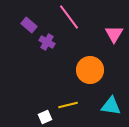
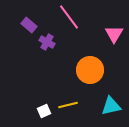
cyan triangle: rotated 20 degrees counterclockwise
white square: moved 1 px left, 6 px up
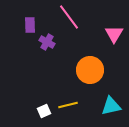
purple rectangle: moved 1 px right; rotated 49 degrees clockwise
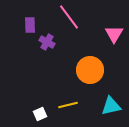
white square: moved 4 px left, 3 px down
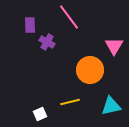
pink triangle: moved 12 px down
yellow line: moved 2 px right, 3 px up
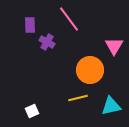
pink line: moved 2 px down
yellow line: moved 8 px right, 4 px up
white square: moved 8 px left, 3 px up
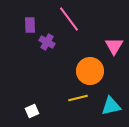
orange circle: moved 1 px down
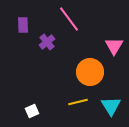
purple rectangle: moved 7 px left
purple cross: rotated 21 degrees clockwise
orange circle: moved 1 px down
yellow line: moved 4 px down
cyan triangle: rotated 50 degrees counterclockwise
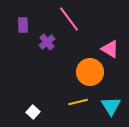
pink triangle: moved 4 px left, 3 px down; rotated 30 degrees counterclockwise
white square: moved 1 px right, 1 px down; rotated 24 degrees counterclockwise
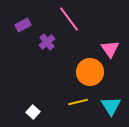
purple rectangle: rotated 63 degrees clockwise
pink triangle: rotated 24 degrees clockwise
